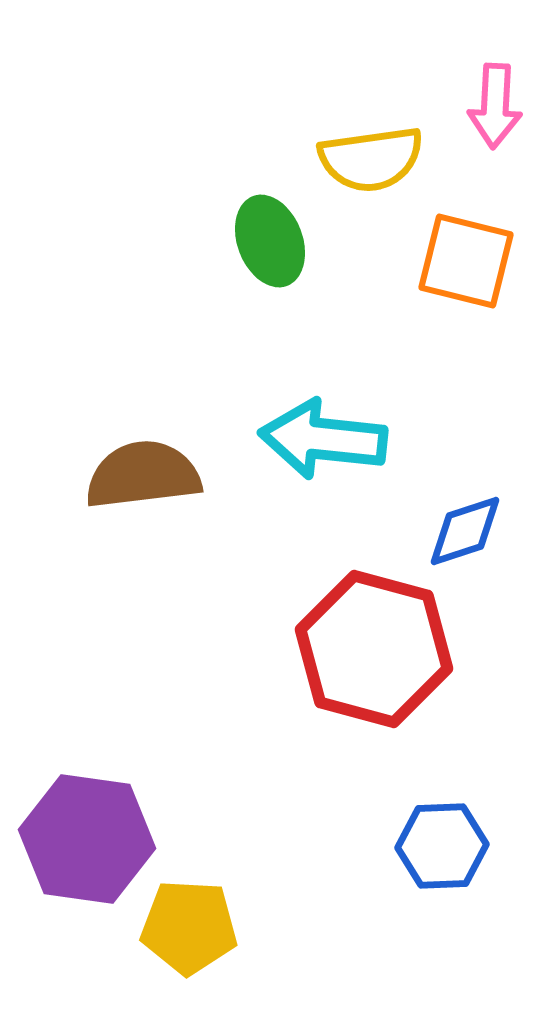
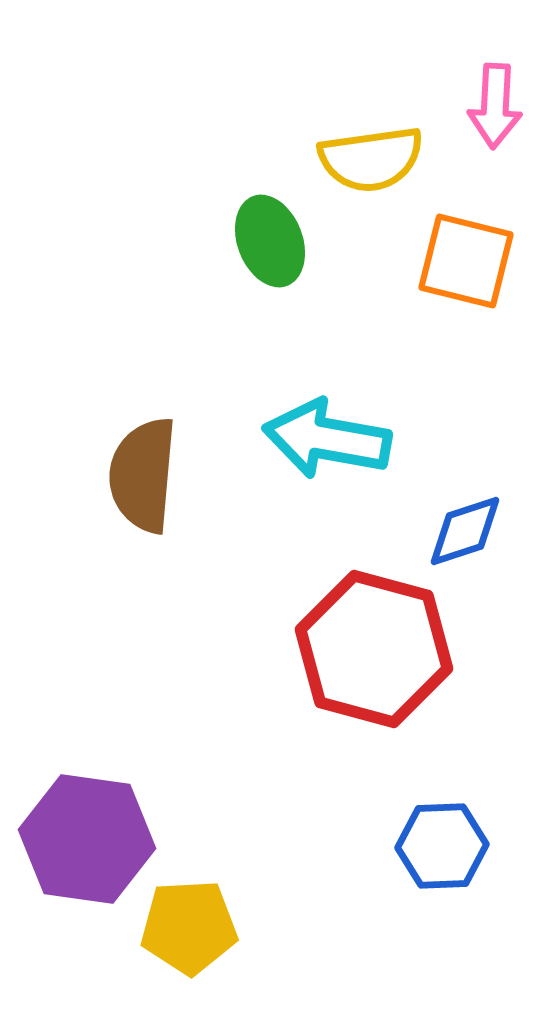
cyan arrow: moved 4 px right; rotated 4 degrees clockwise
brown semicircle: rotated 78 degrees counterclockwise
yellow pentagon: rotated 6 degrees counterclockwise
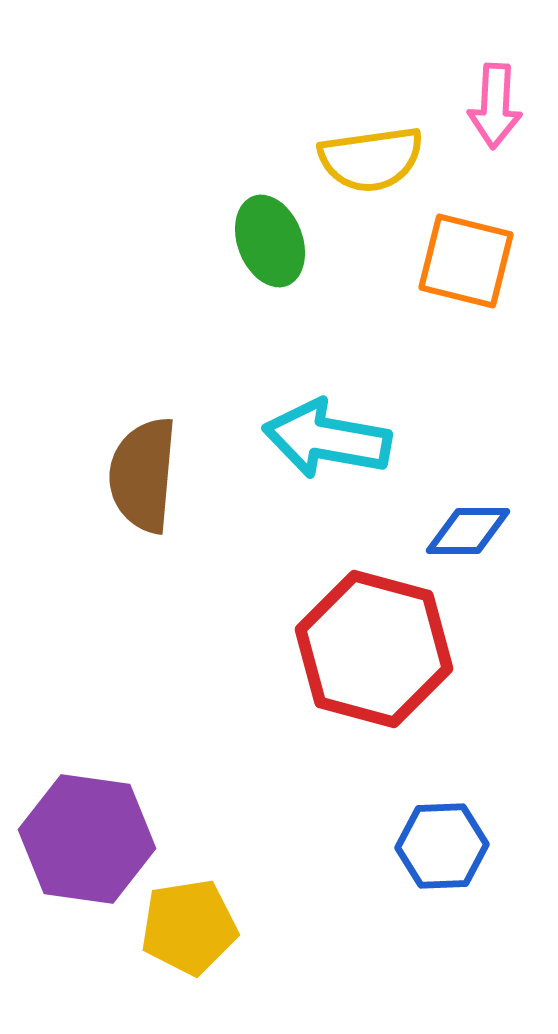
blue diamond: moved 3 px right; rotated 18 degrees clockwise
yellow pentagon: rotated 6 degrees counterclockwise
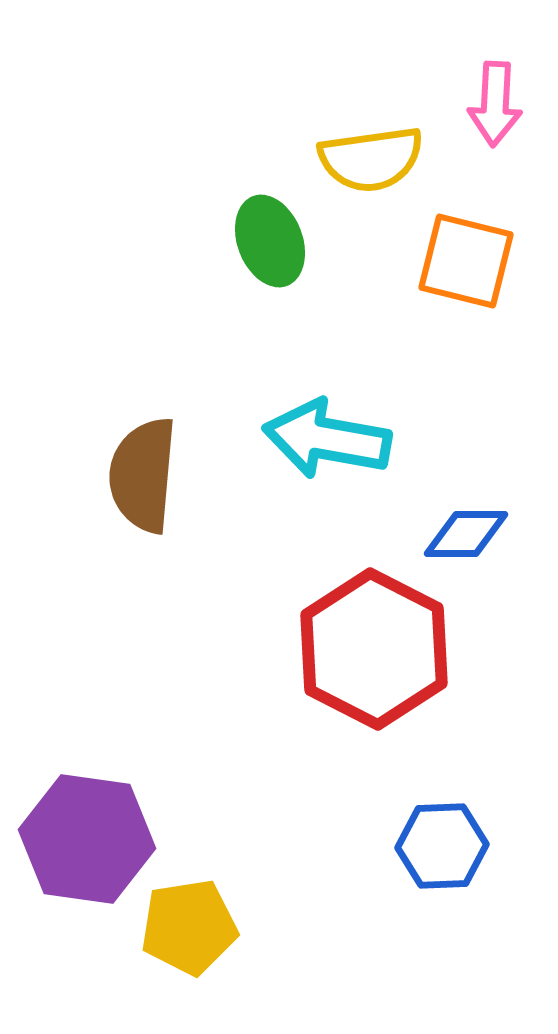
pink arrow: moved 2 px up
blue diamond: moved 2 px left, 3 px down
red hexagon: rotated 12 degrees clockwise
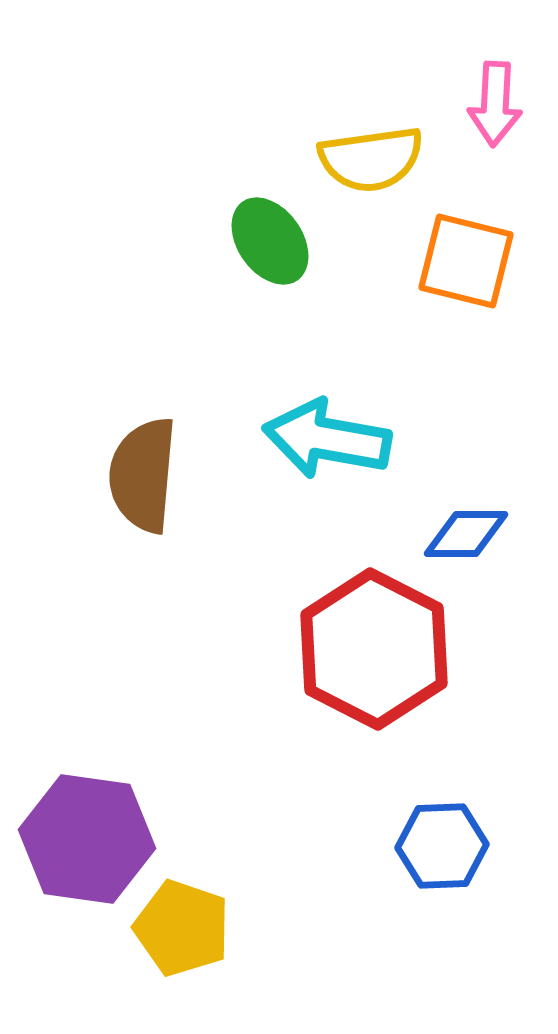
green ellipse: rotated 14 degrees counterclockwise
yellow pentagon: moved 7 px left, 1 px down; rotated 28 degrees clockwise
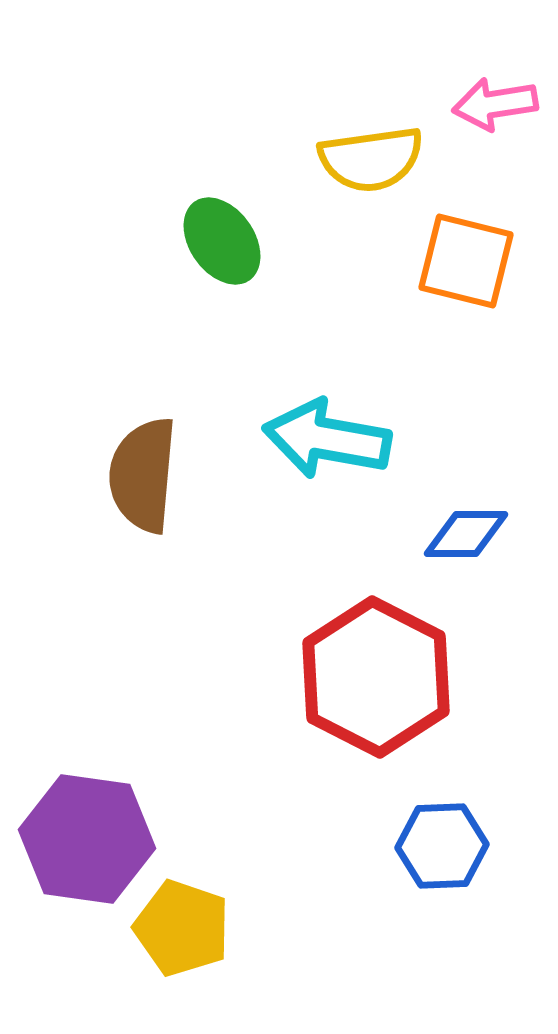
pink arrow: rotated 78 degrees clockwise
green ellipse: moved 48 px left
red hexagon: moved 2 px right, 28 px down
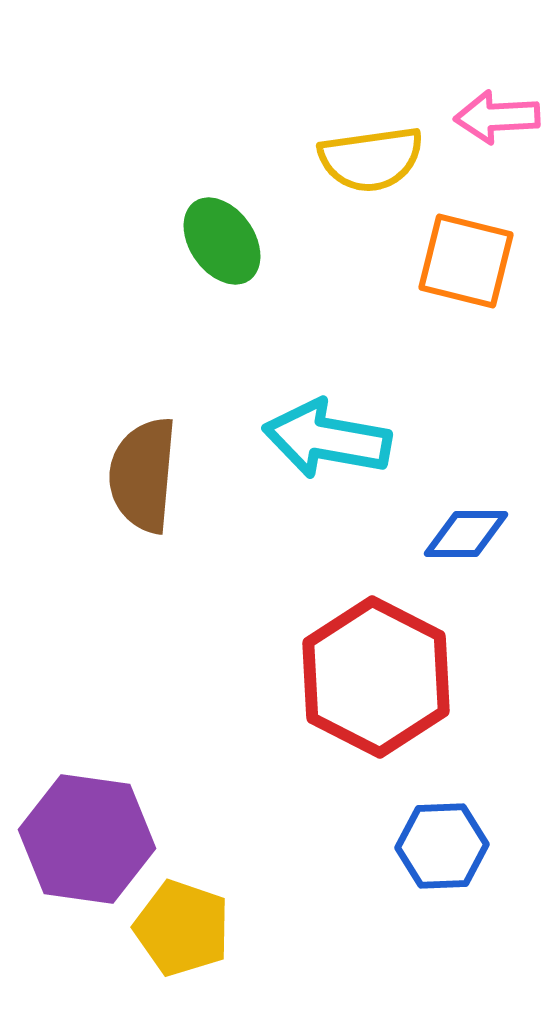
pink arrow: moved 2 px right, 13 px down; rotated 6 degrees clockwise
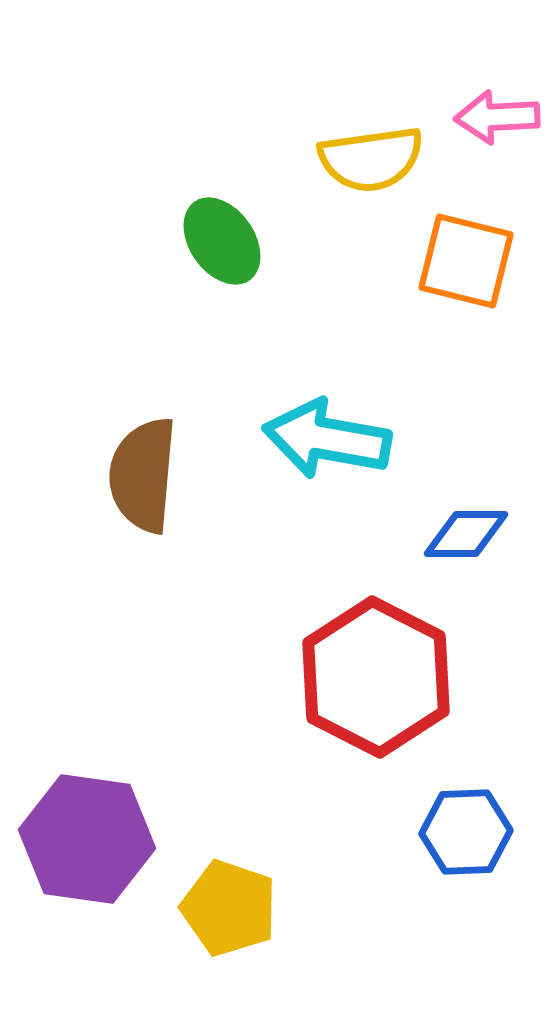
blue hexagon: moved 24 px right, 14 px up
yellow pentagon: moved 47 px right, 20 px up
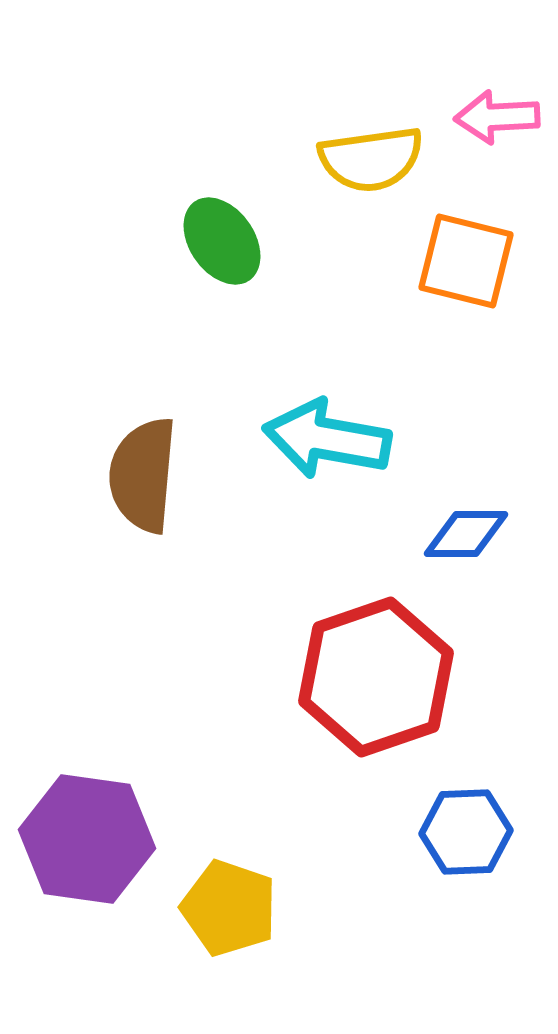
red hexagon: rotated 14 degrees clockwise
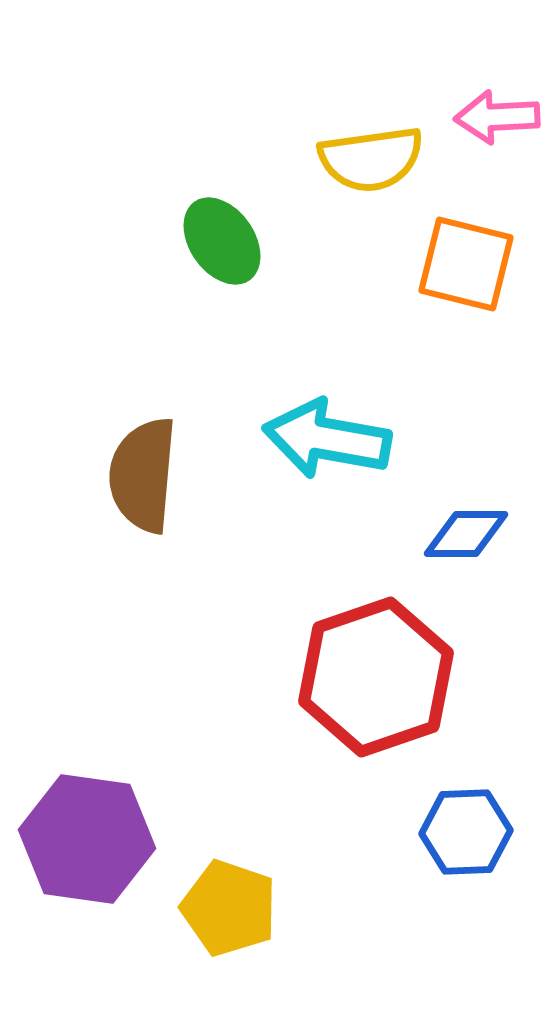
orange square: moved 3 px down
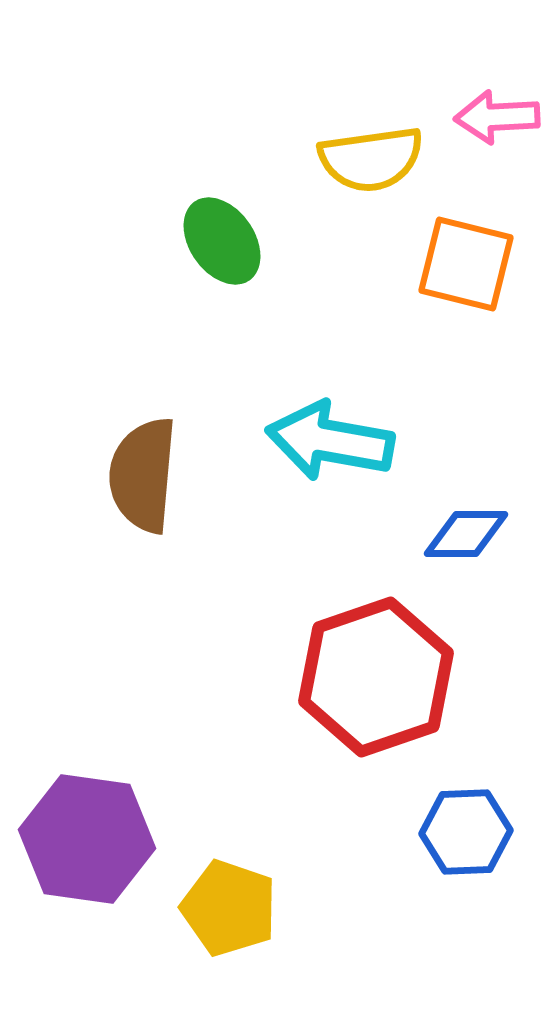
cyan arrow: moved 3 px right, 2 px down
